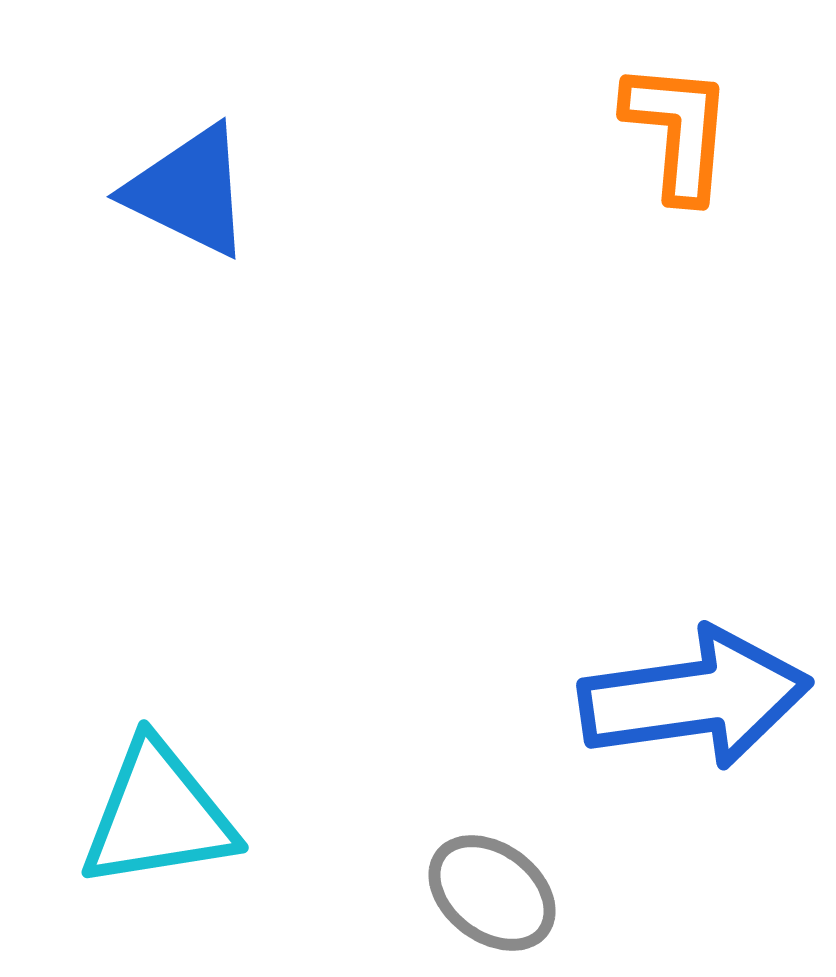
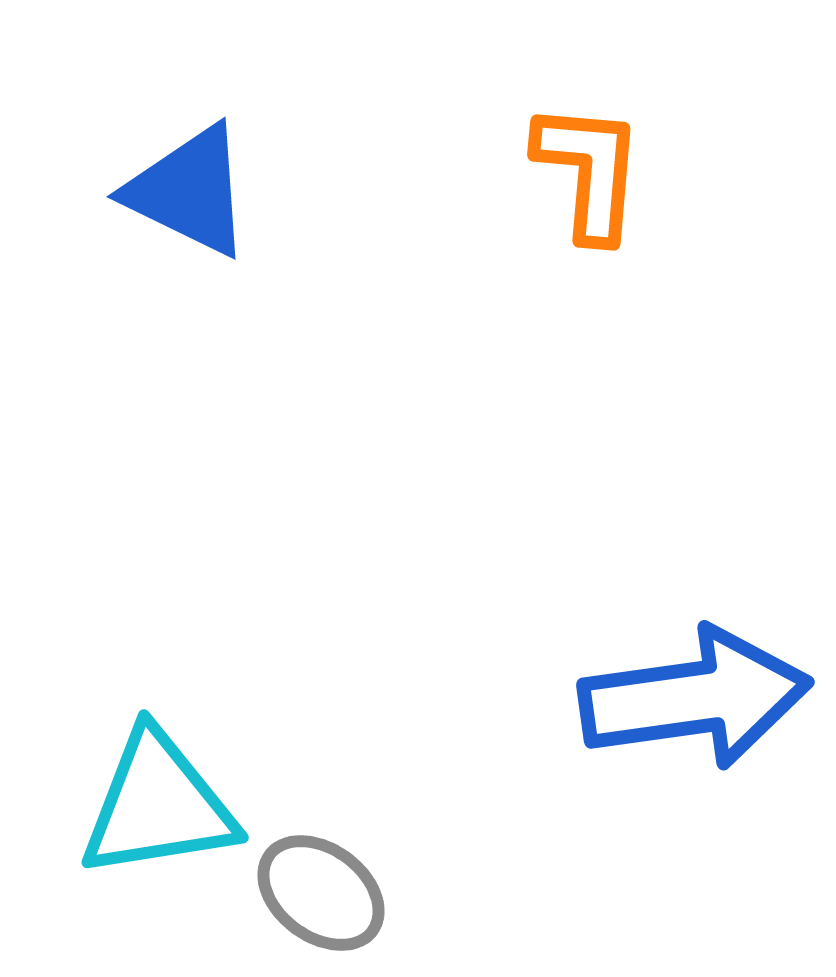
orange L-shape: moved 89 px left, 40 px down
cyan triangle: moved 10 px up
gray ellipse: moved 171 px left
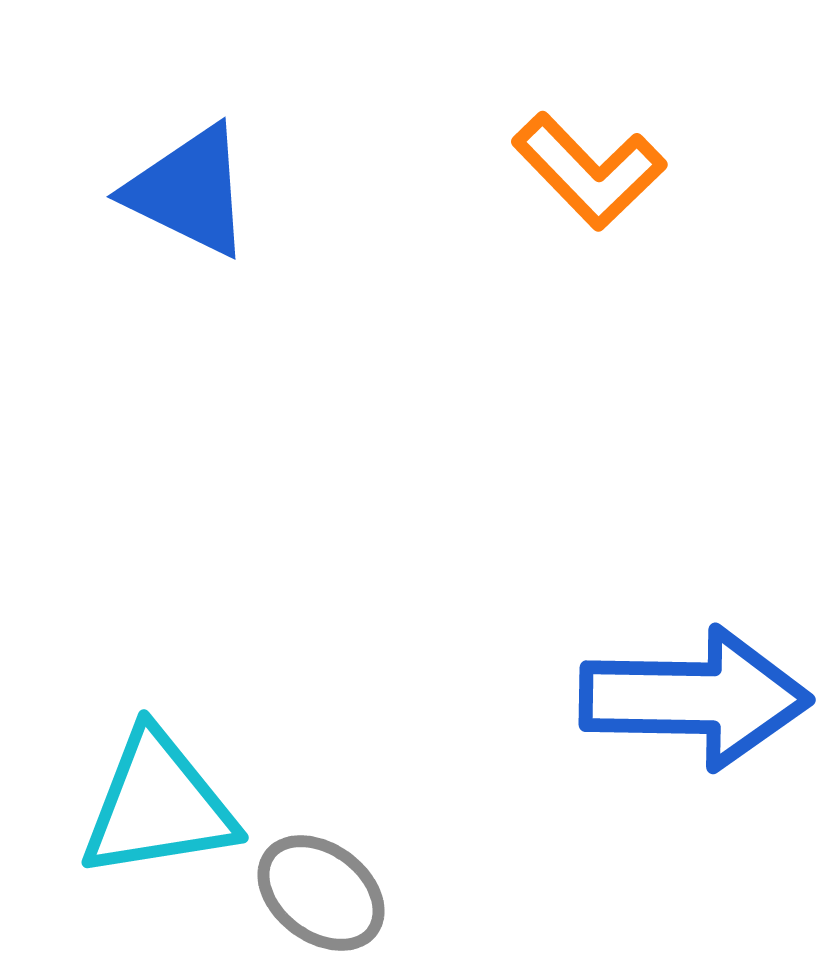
orange L-shape: rotated 131 degrees clockwise
blue arrow: rotated 9 degrees clockwise
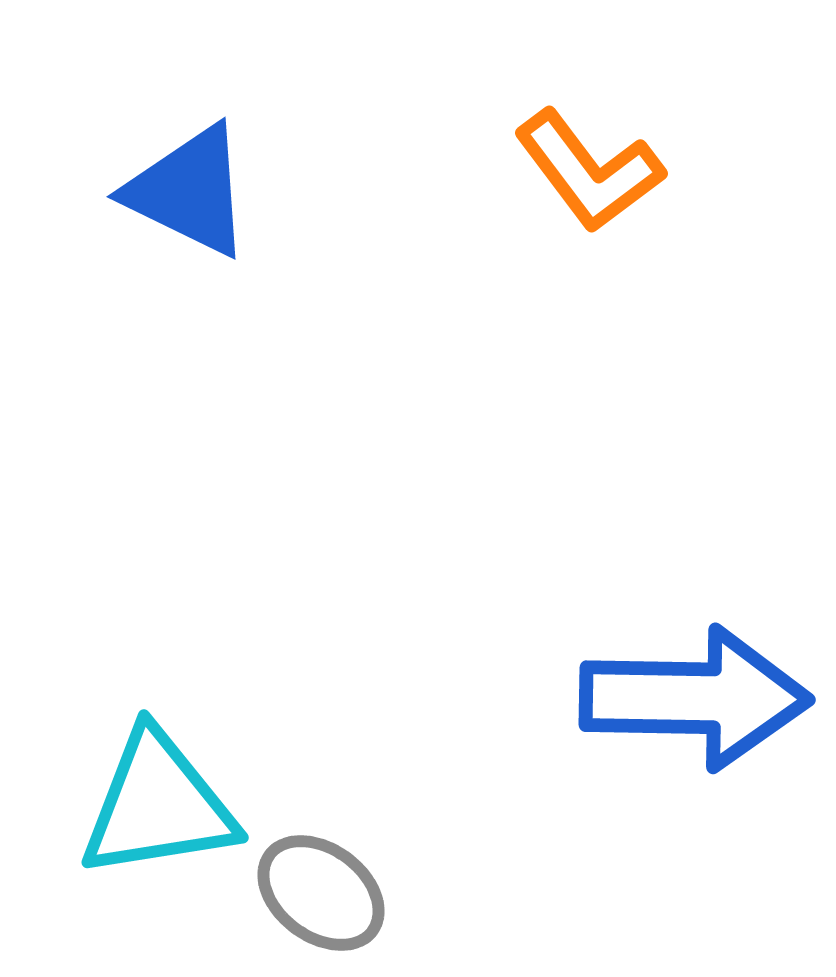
orange L-shape: rotated 7 degrees clockwise
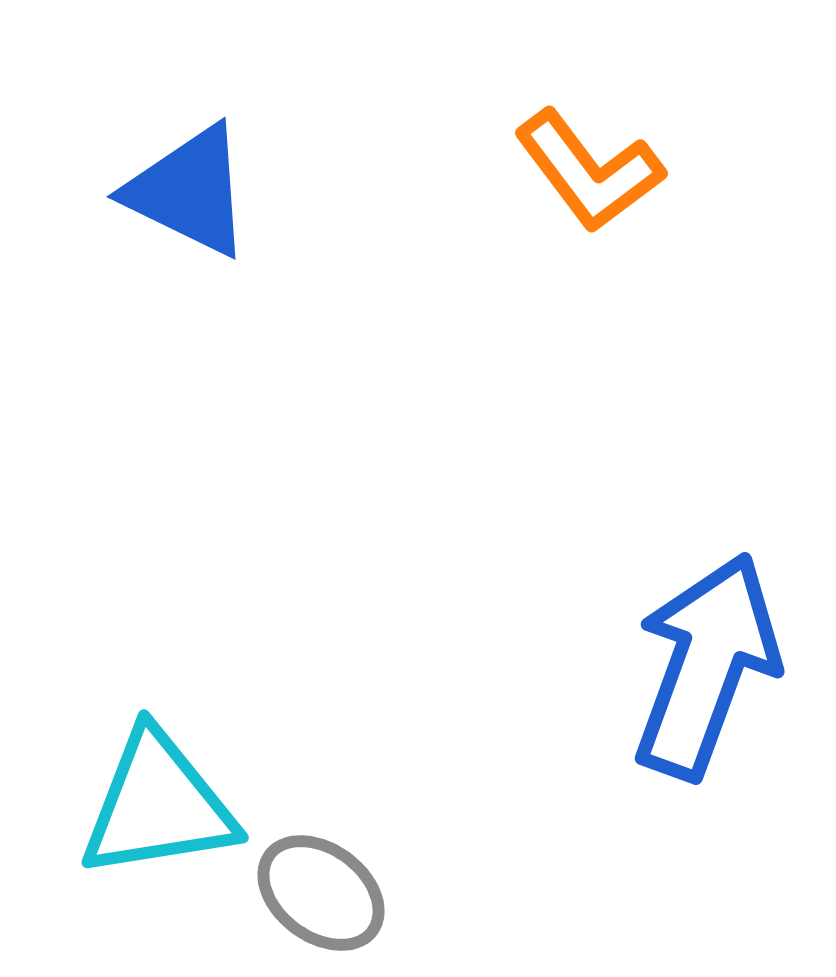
blue arrow: moved 11 px right, 32 px up; rotated 71 degrees counterclockwise
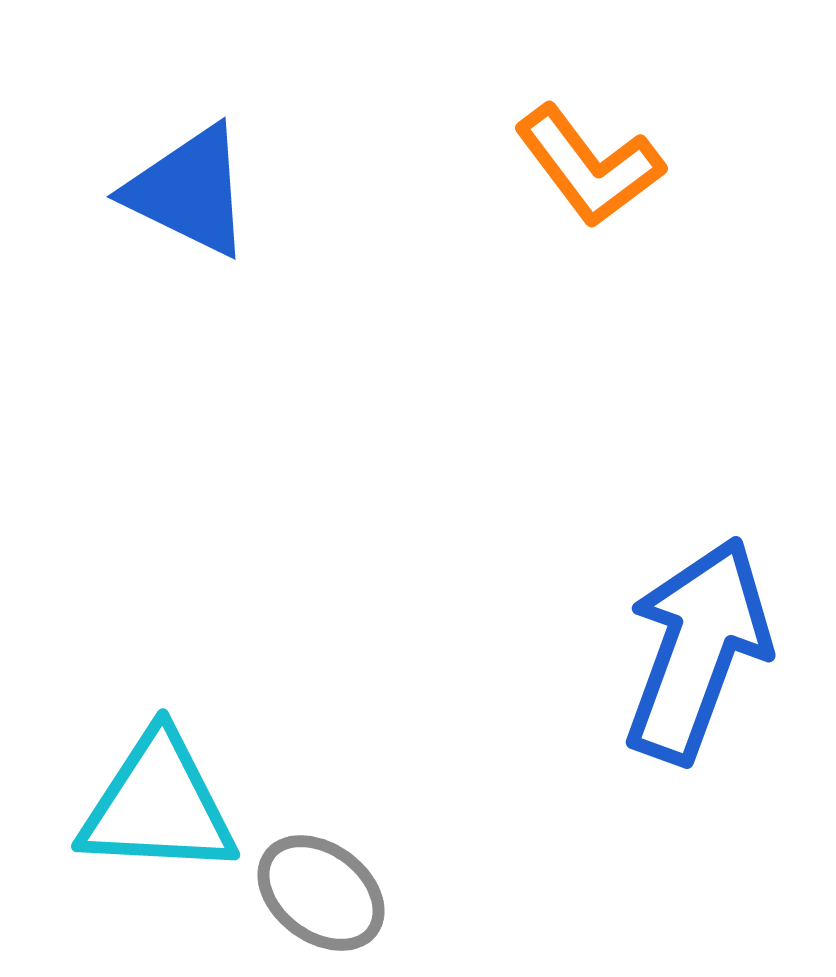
orange L-shape: moved 5 px up
blue arrow: moved 9 px left, 16 px up
cyan triangle: rotated 12 degrees clockwise
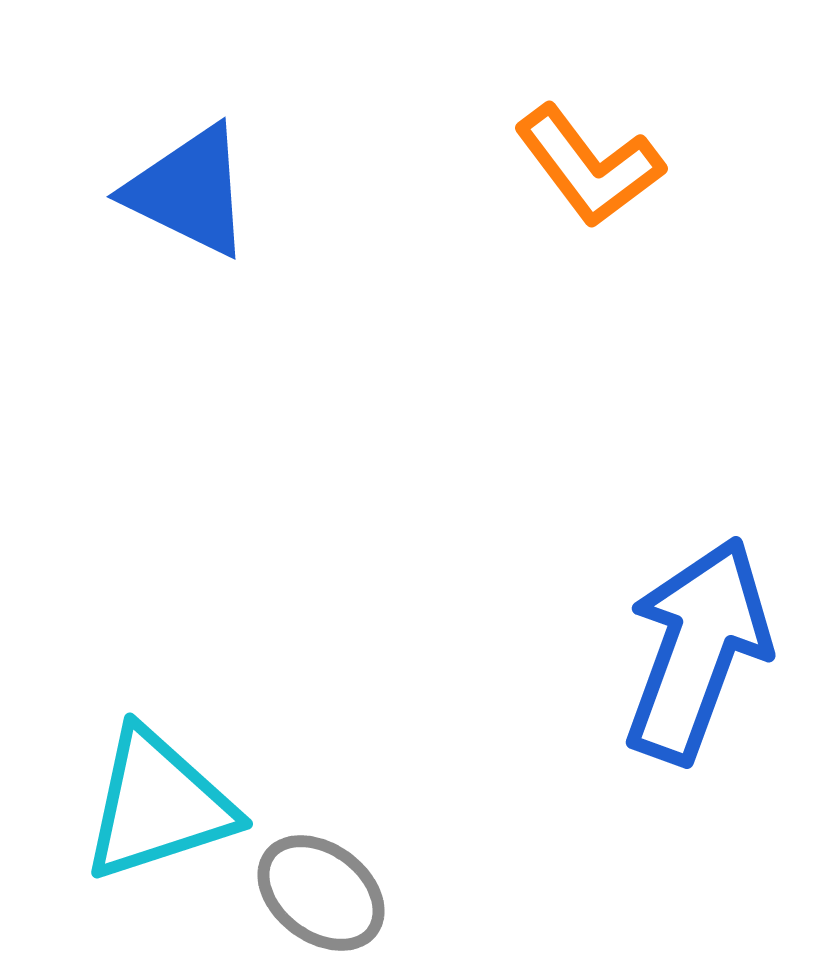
cyan triangle: rotated 21 degrees counterclockwise
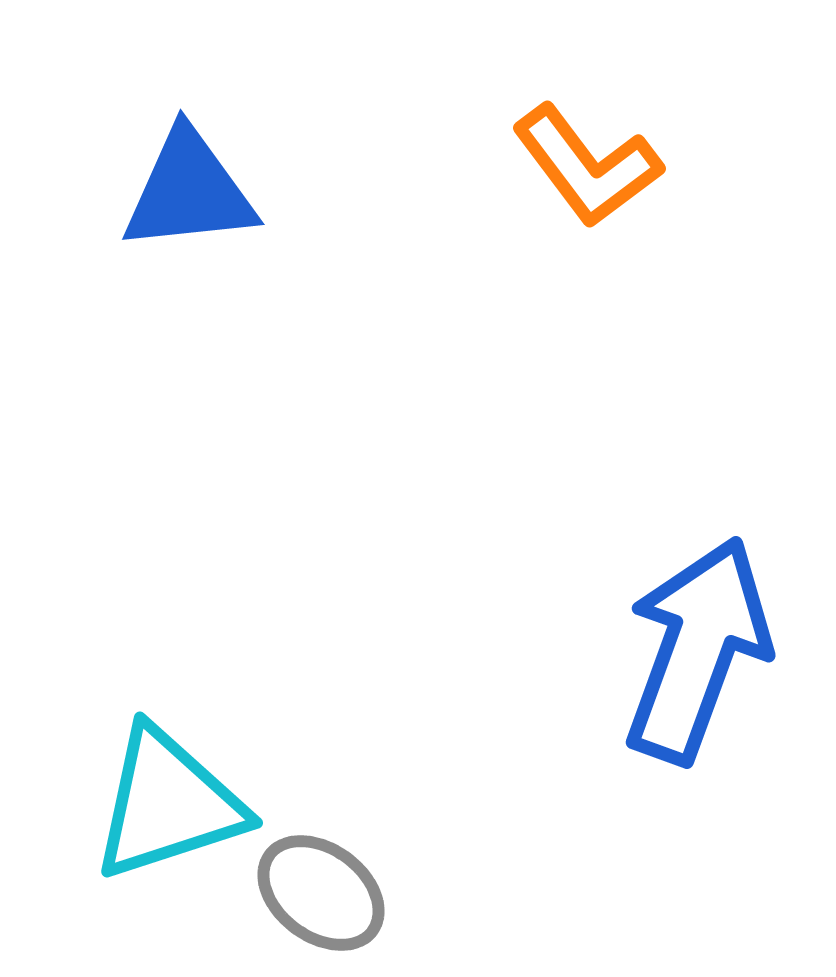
orange L-shape: moved 2 px left
blue triangle: rotated 32 degrees counterclockwise
cyan triangle: moved 10 px right, 1 px up
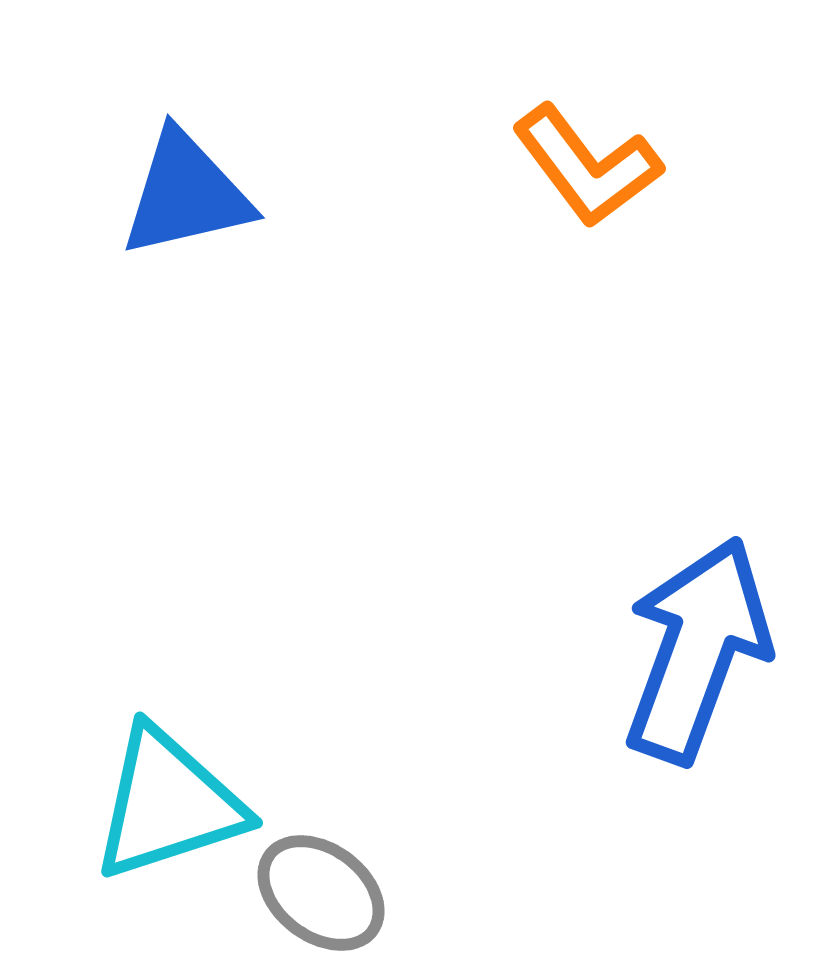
blue triangle: moved 3 px left, 3 px down; rotated 7 degrees counterclockwise
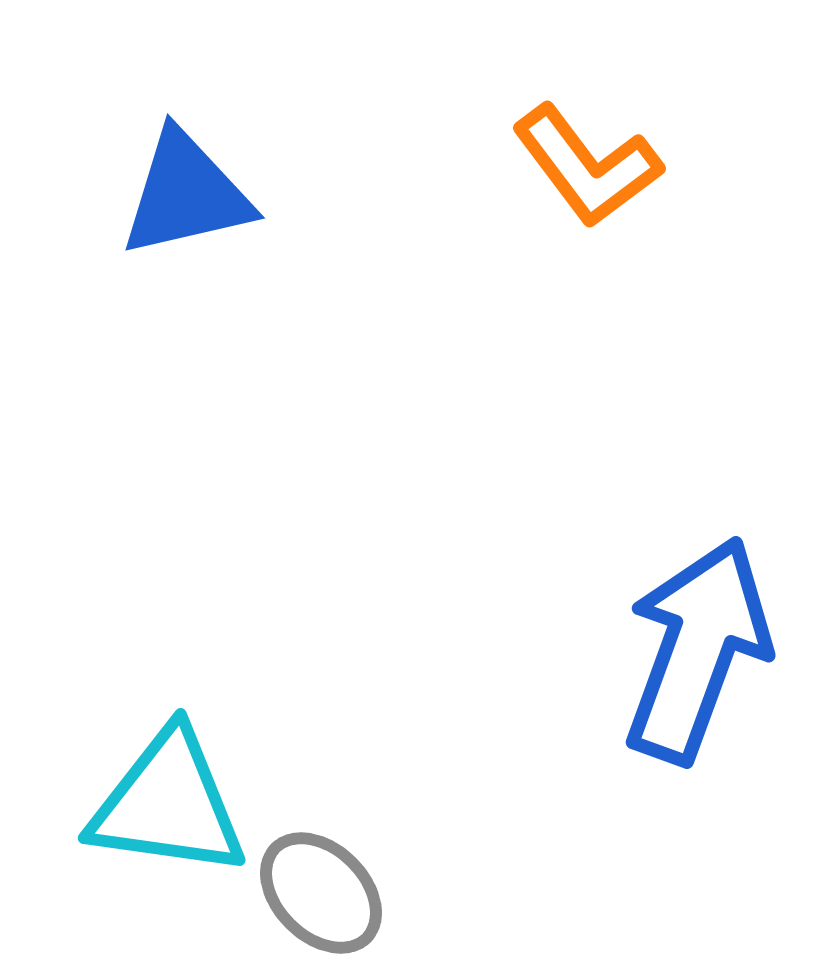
cyan triangle: rotated 26 degrees clockwise
gray ellipse: rotated 8 degrees clockwise
